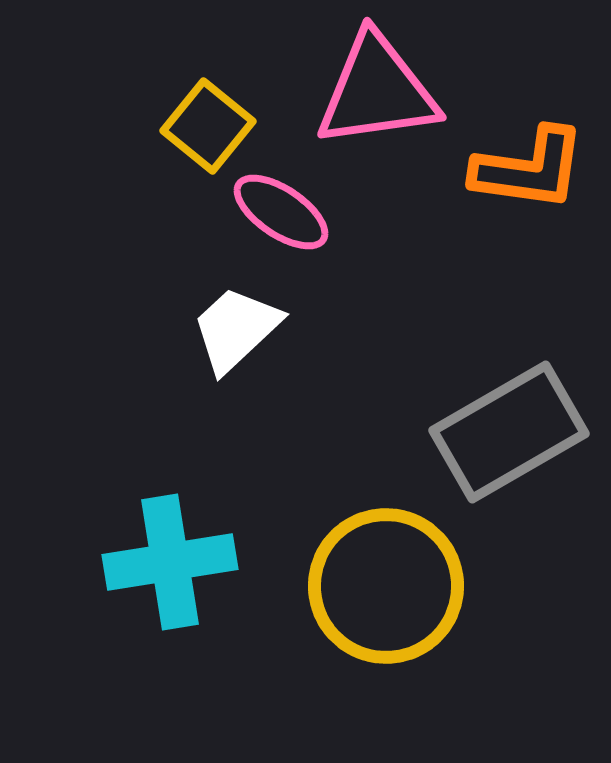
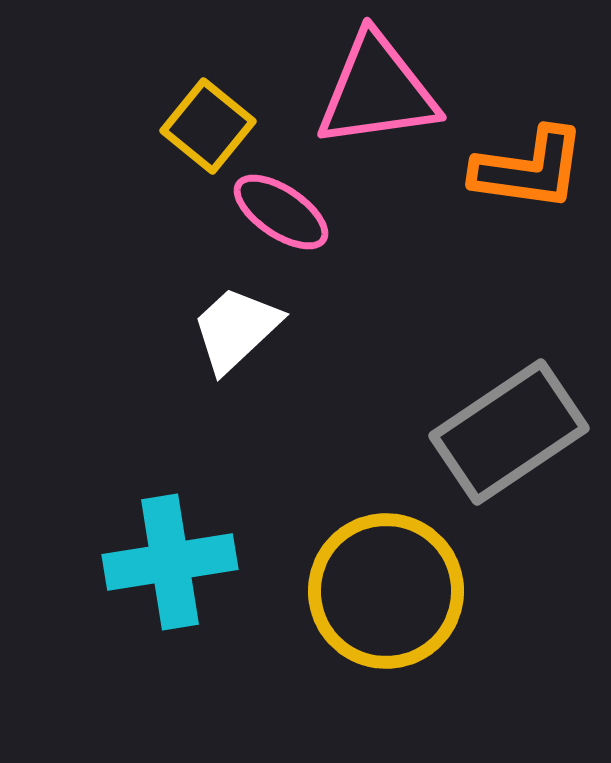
gray rectangle: rotated 4 degrees counterclockwise
yellow circle: moved 5 px down
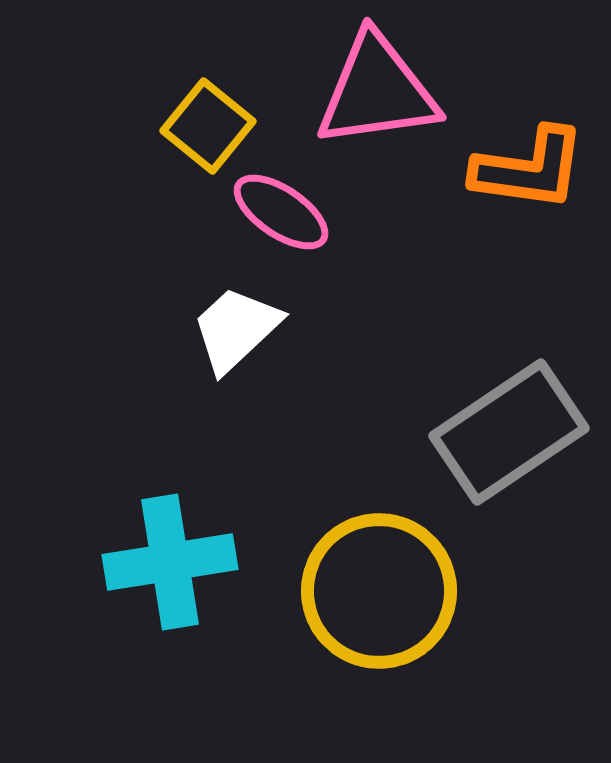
yellow circle: moved 7 px left
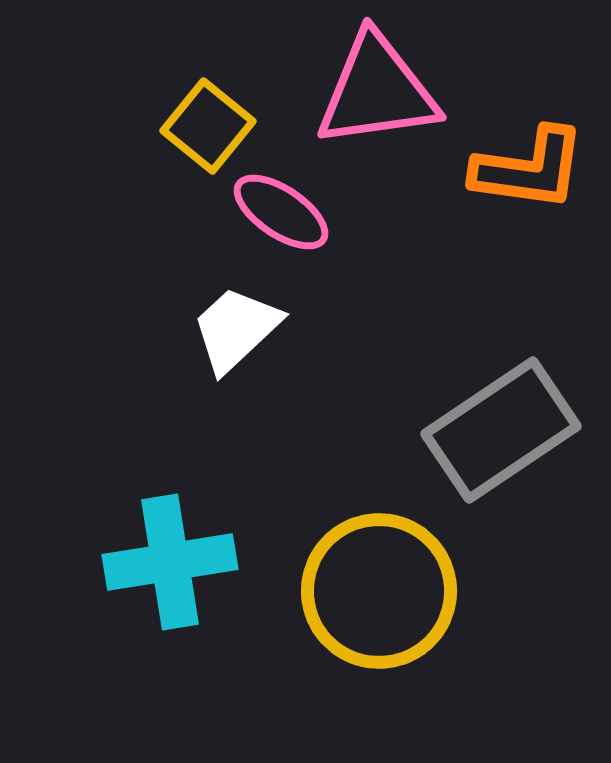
gray rectangle: moved 8 px left, 2 px up
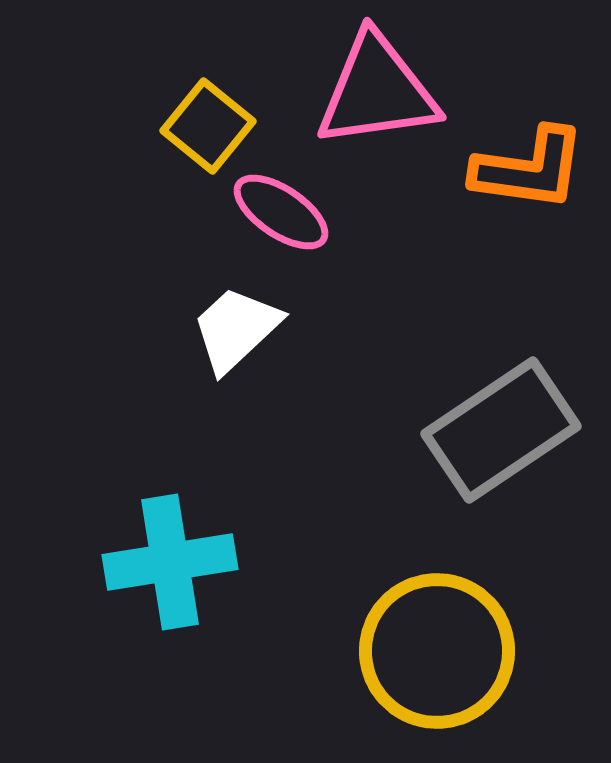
yellow circle: moved 58 px right, 60 px down
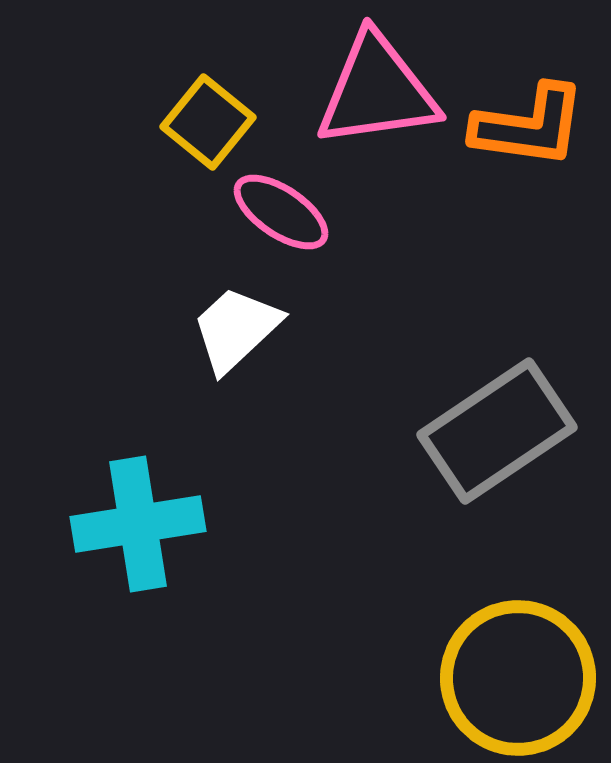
yellow square: moved 4 px up
orange L-shape: moved 43 px up
gray rectangle: moved 4 px left, 1 px down
cyan cross: moved 32 px left, 38 px up
yellow circle: moved 81 px right, 27 px down
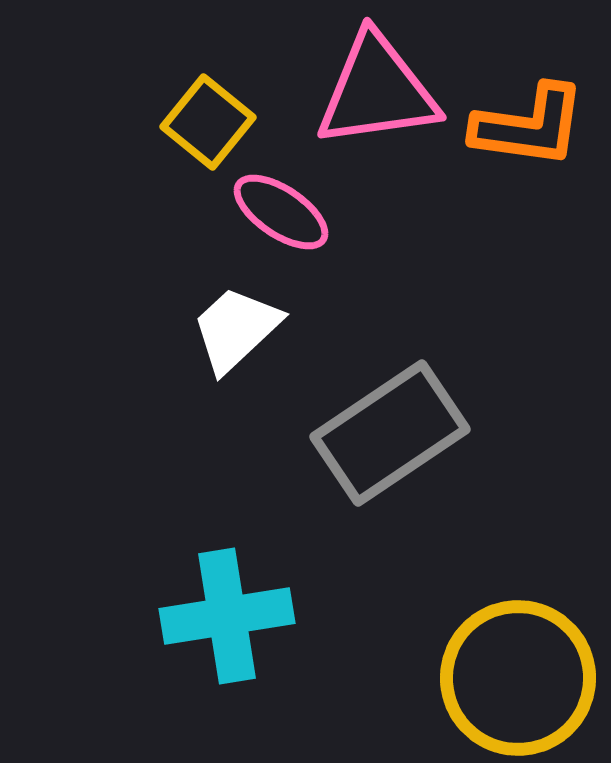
gray rectangle: moved 107 px left, 2 px down
cyan cross: moved 89 px right, 92 px down
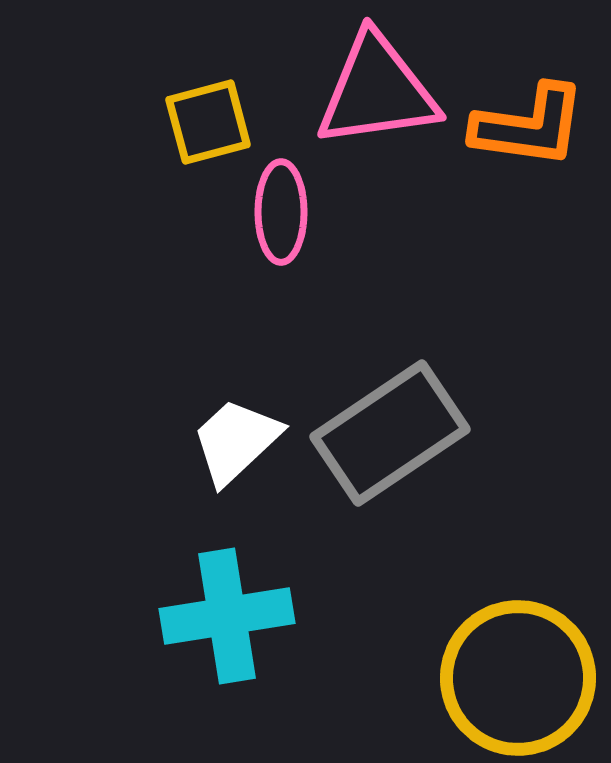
yellow square: rotated 36 degrees clockwise
pink ellipse: rotated 56 degrees clockwise
white trapezoid: moved 112 px down
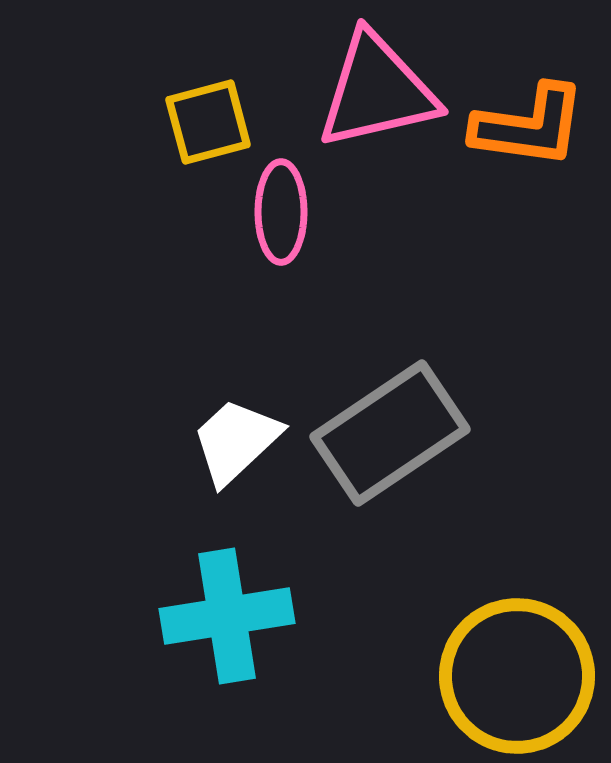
pink triangle: rotated 5 degrees counterclockwise
yellow circle: moved 1 px left, 2 px up
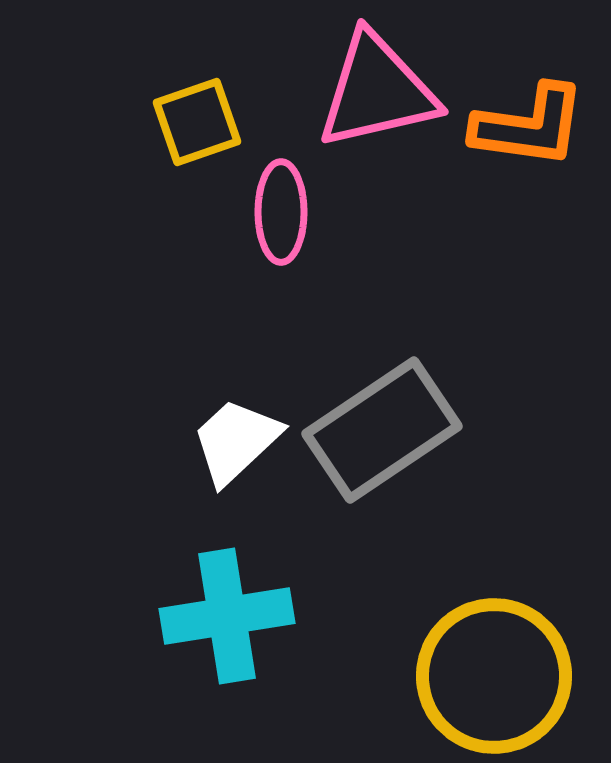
yellow square: moved 11 px left; rotated 4 degrees counterclockwise
gray rectangle: moved 8 px left, 3 px up
yellow circle: moved 23 px left
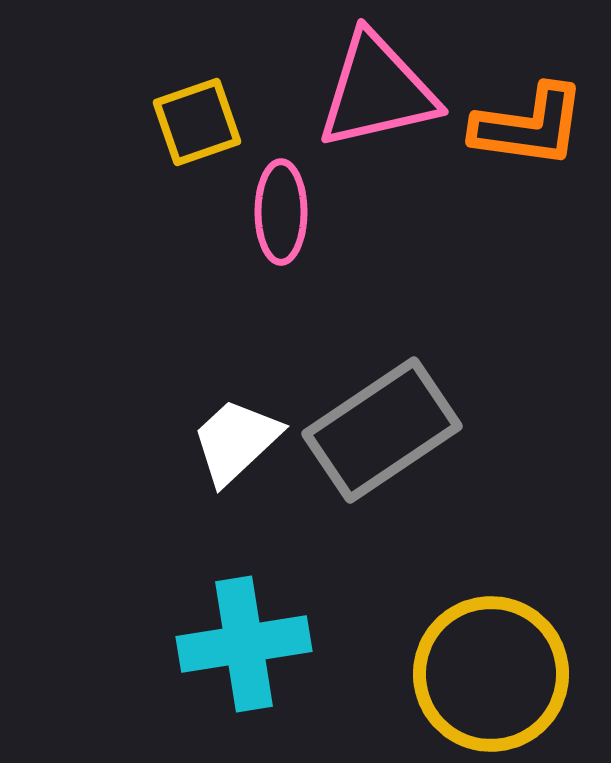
cyan cross: moved 17 px right, 28 px down
yellow circle: moved 3 px left, 2 px up
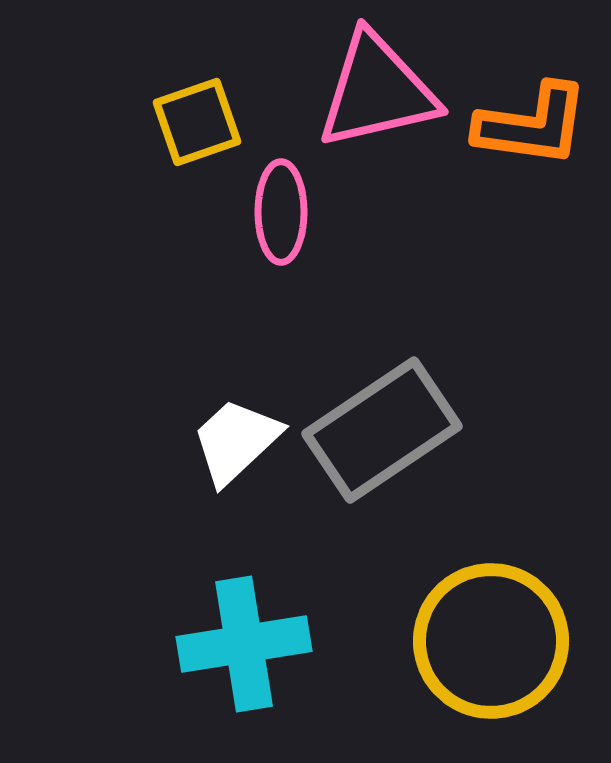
orange L-shape: moved 3 px right, 1 px up
yellow circle: moved 33 px up
